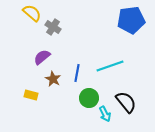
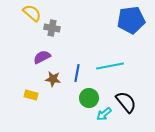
gray cross: moved 1 px left, 1 px down; rotated 21 degrees counterclockwise
purple semicircle: rotated 12 degrees clockwise
cyan line: rotated 8 degrees clockwise
brown star: rotated 21 degrees counterclockwise
cyan arrow: moved 1 px left; rotated 77 degrees clockwise
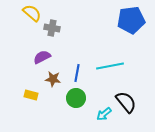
green circle: moved 13 px left
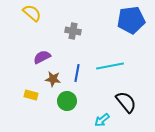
gray cross: moved 21 px right, 3 px down
green circle: moved 9 px left, 3 px down
cyan arrow: moved 2 px left, 6 px down
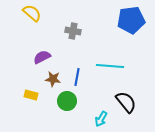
cyan line: rotated 16 degrees clockwise
blue line: moved 4 px down
cyan arrow: moved 1 px left, 1 px up; rotated 21 degrees counterclockwise
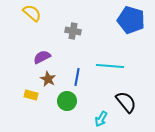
blue pentagon: rotated 24 degrees clockwise
brown star: moved 5 px left; rotated 21 degrees clockwise
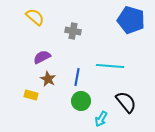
yellow semicircle: moved 3 px right, 4 px down
green circle: moved 14 px right
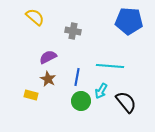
blue pentagon: moved 2 px left, 1 px down; rotated 12 degrees counterclockwise
purple semicircle: moved 6 px right
cyan arrow: moved 28 px up
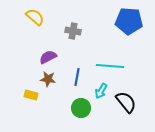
brown star: rotated 21 degrees counterclockwise
green circle: moved 7 px down
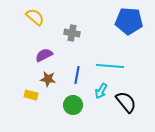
gray cross: moved 1 px left, 2 px down
purple semicircle: moved 4 px left, 2 px up
blue line: moved 2 px up
green circle: moved 8 px left, 3 px up
